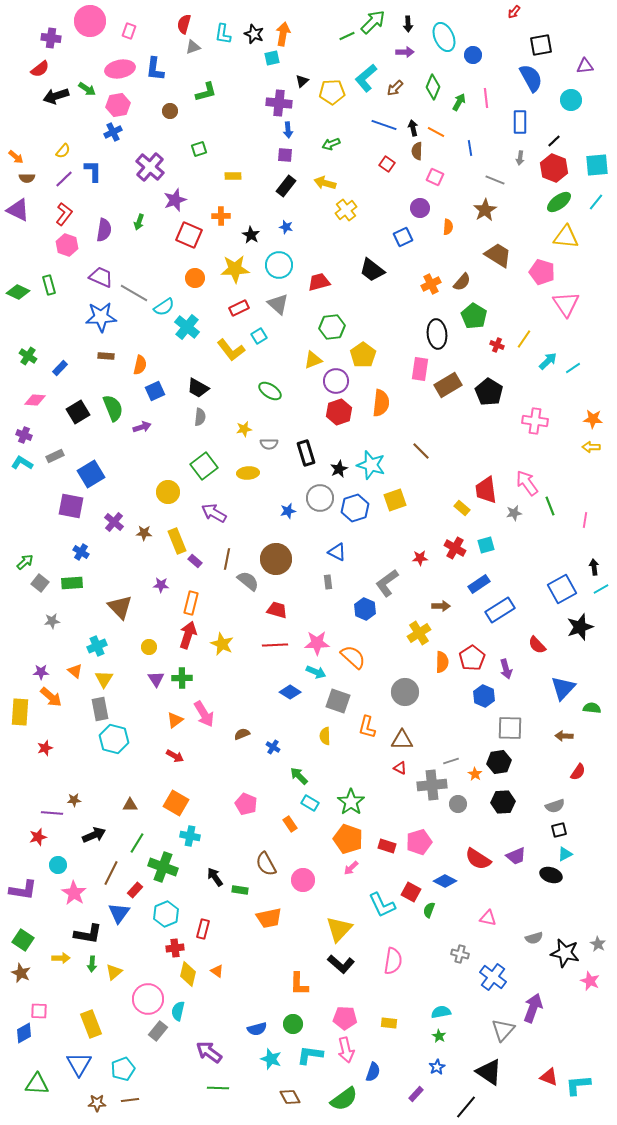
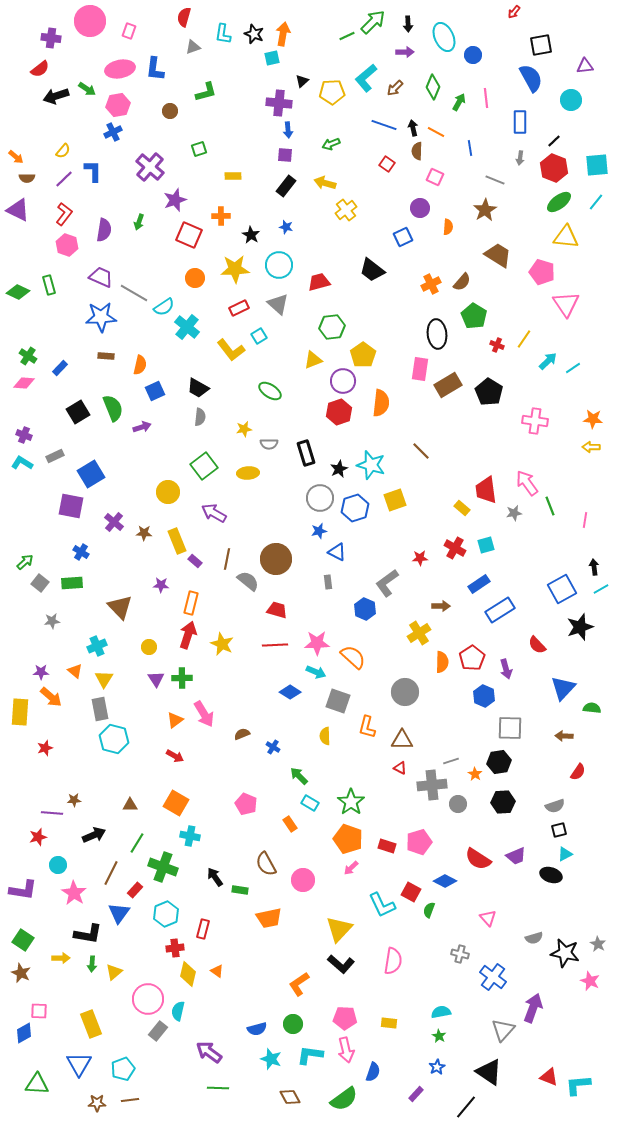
red semicircle at (184, 24): moved 7 px up
purple circle at (336, 381): moved 7 px right
pink diamond at (35, 400): moved 11 px left, 17 px up
blue star at (288, 511): moved 31 px right, 20 px down
pink triangle at (488, 918): rotated 36 degrees clockwise
orange L-shape at (299, 984): rotated 55 degrees clockwise
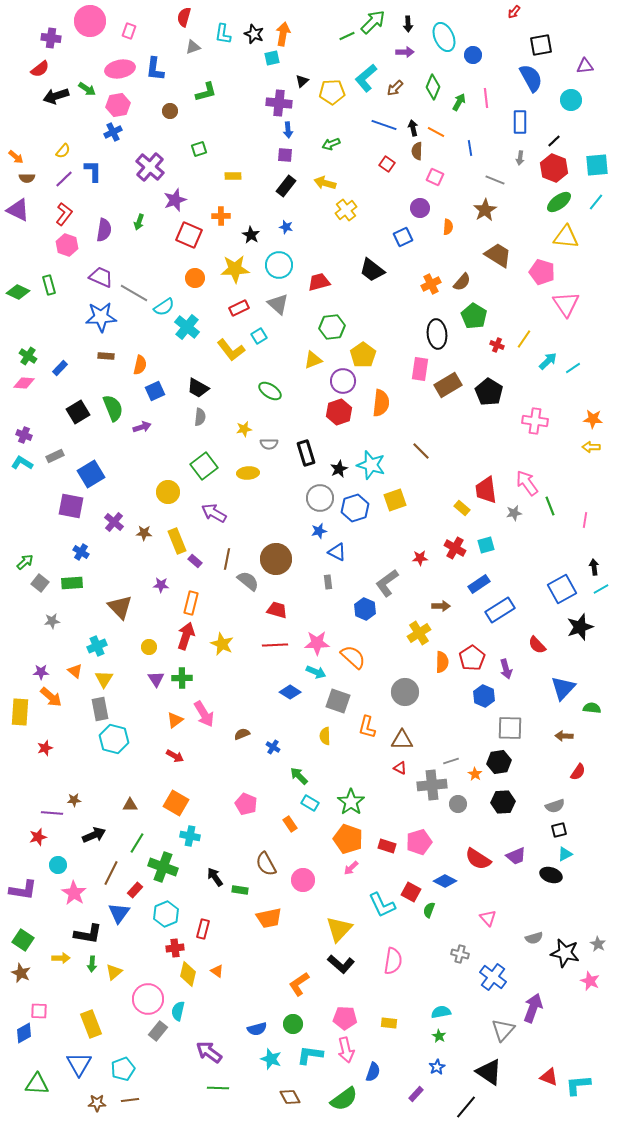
red arrow at (188, 635): moved 2 px left, 1 px down
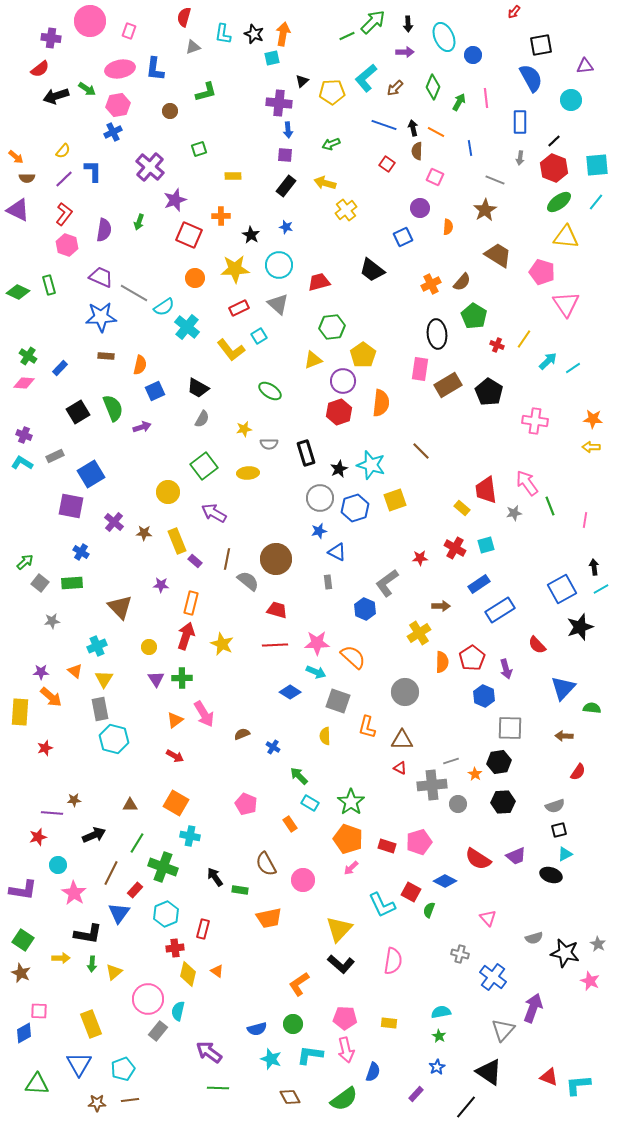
gray semicircle at (200, 417): moved 2 px right, 2 px down; rotated 24 degrees clockwise
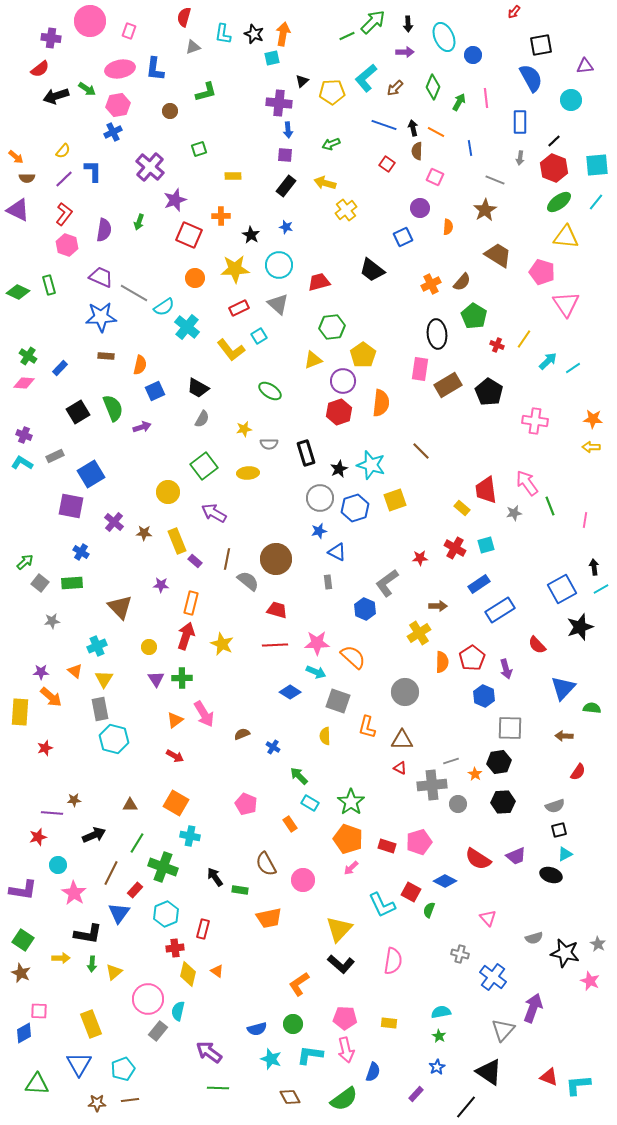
brown arrow at (441, 606): moved 3 px left
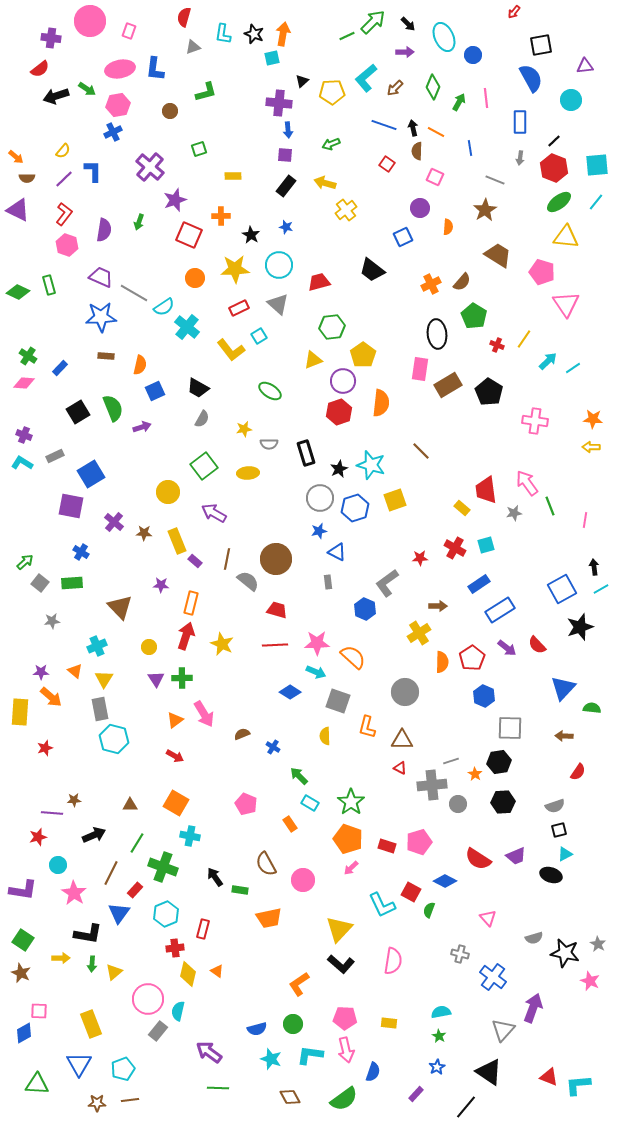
black arrow at (408, 24): rotated 42 degrees counterclockwise
purple arrow at (506, 669): moved 1 px right, 21 px up; rotated 36 degrees counterclockwise
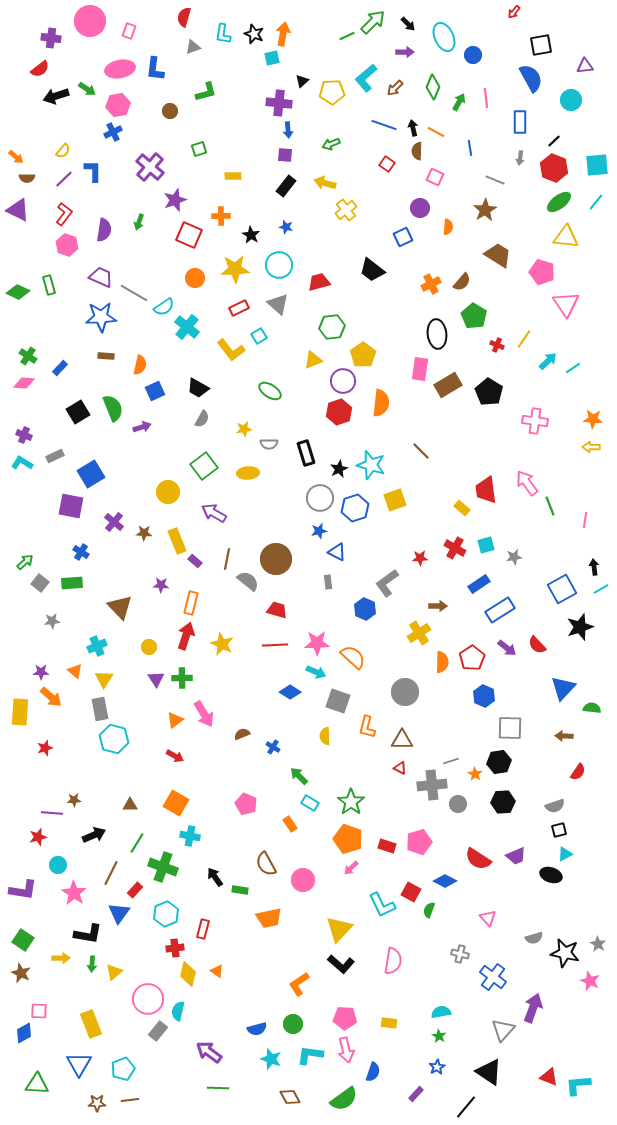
gray star at (514, 513): moved 44 px down
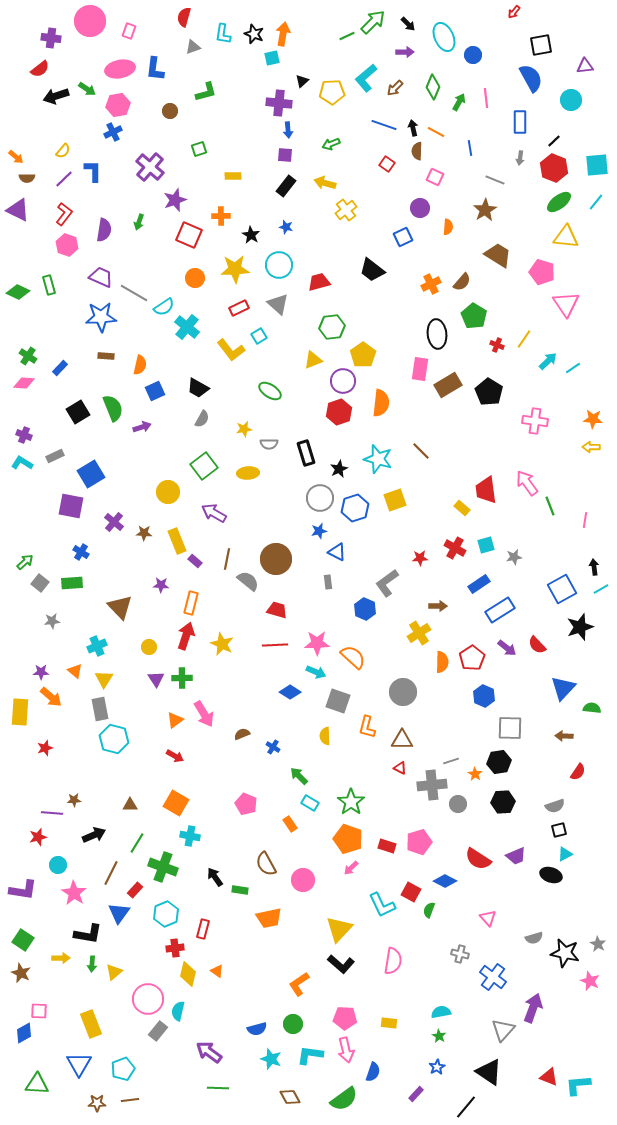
cyan star at (371, 465): moved 7 px right, 6 px up
gray circle at (405, 692): moved 2 px left
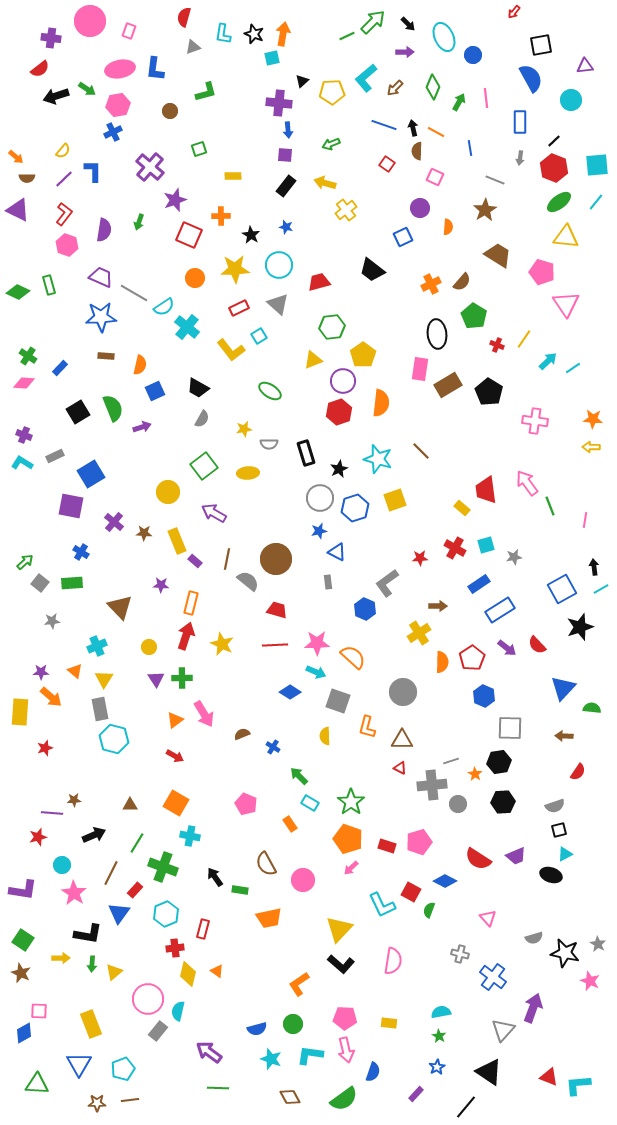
cyan circle at (58, 865): moved 4 px right
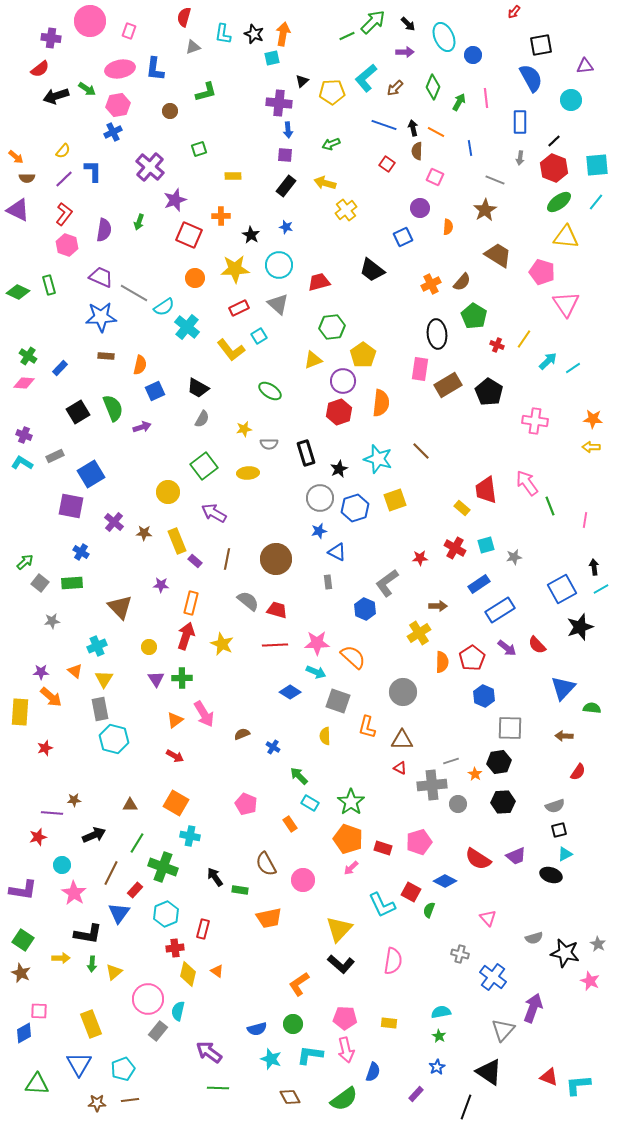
gray semicircle at (248, 581): moved 20 px down
red rectangle at (387, 846): moved 4 px left, 2 px down
black line at (466, 1107): rotated 20 degrees counterclockwise
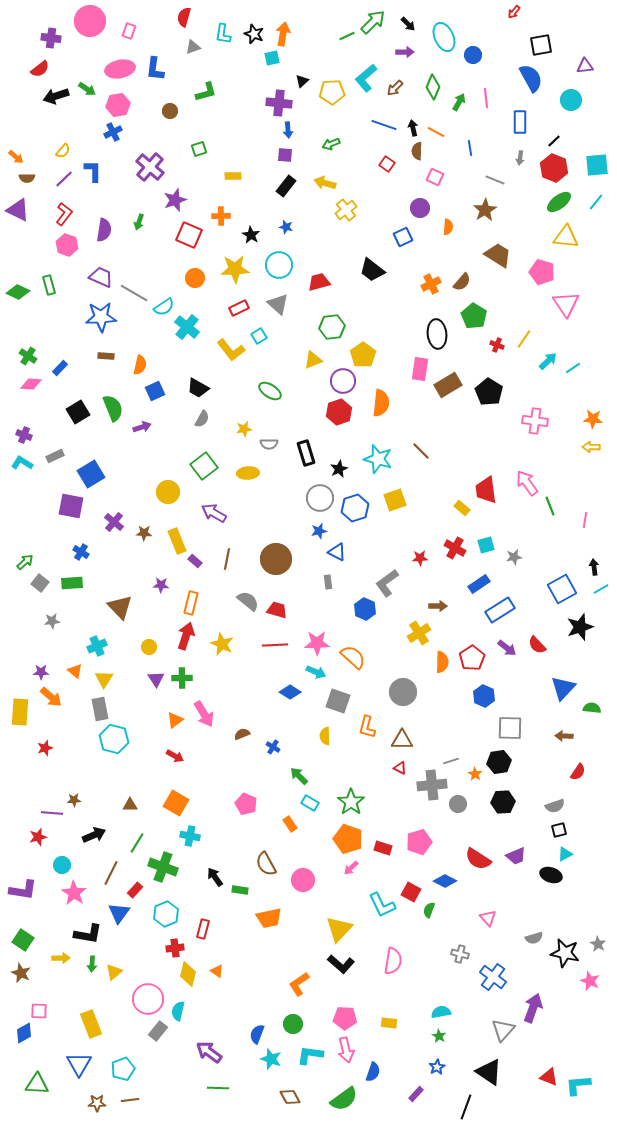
pink diamond at (24, 383): moved 7 px right, 1 px down
blue semicircle at (257, 1029): moved 5 px down; rotated 126 degrees clockwise
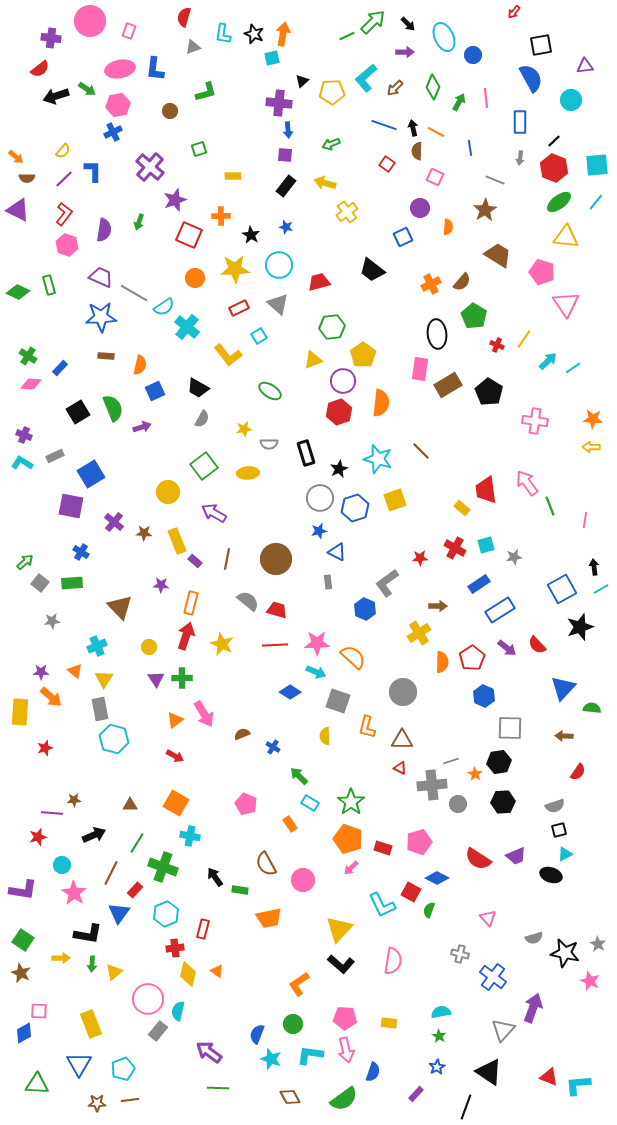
yellow cross at (346, 210): moved 1 px right, 2 px down
yellow L-shape at (231, 350): moved 3 px left, 5 px down
blue diamond at (445, 881): moved 8 px left, 3 px up
